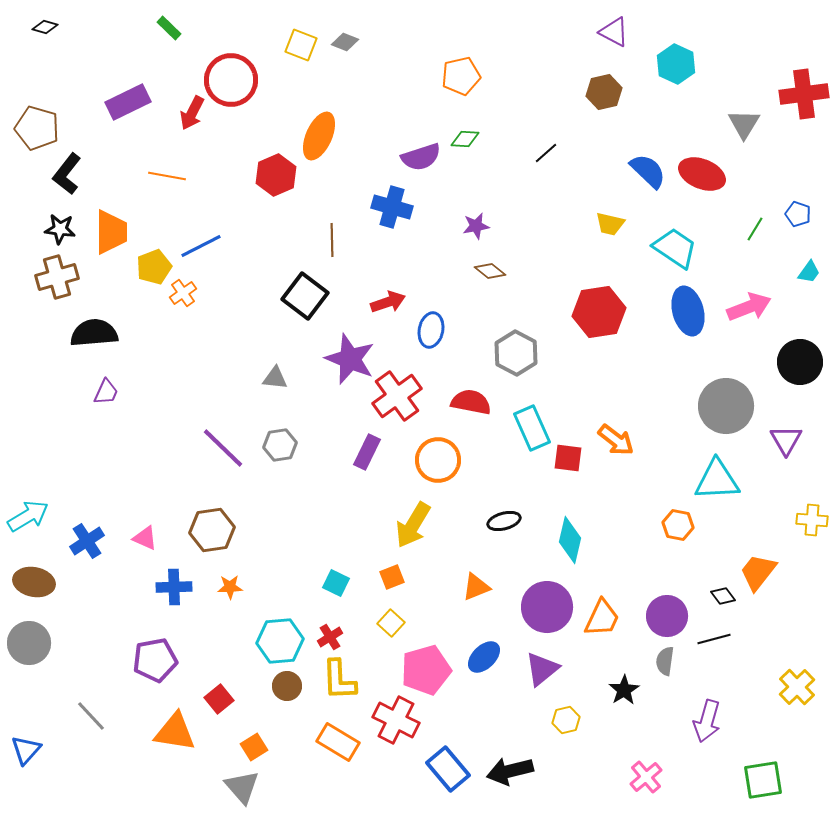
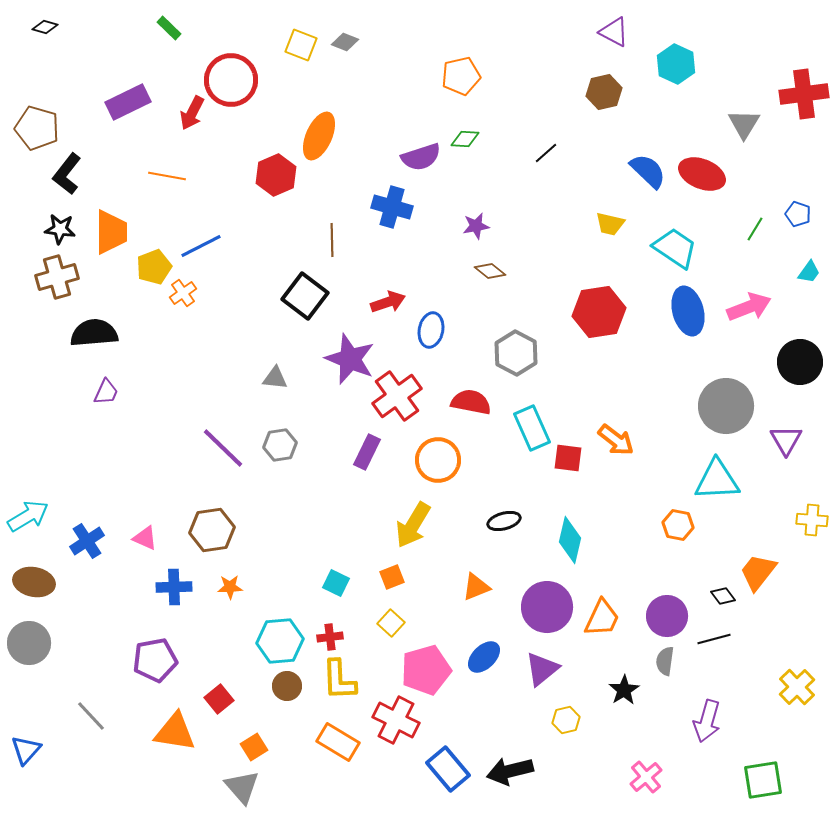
red cross at (330, 637): rotated 25 degrees clockwise
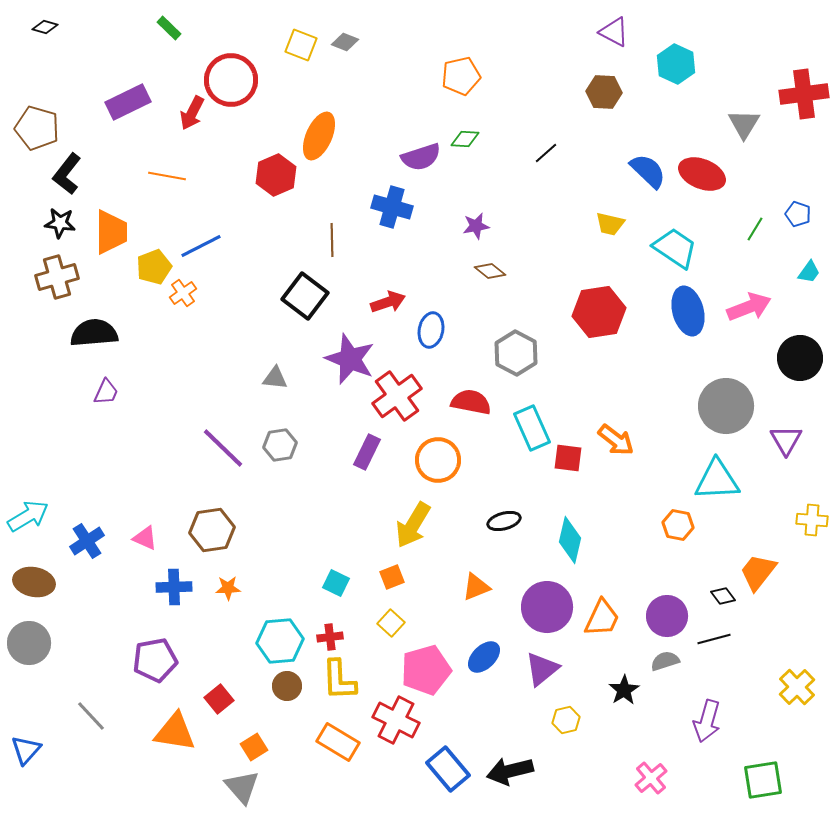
brown hexagon at (604, 92): rotated 16 degrees clockwise
black star at (60, 229): moved 6 px up
black circle at (800, 362): moved 4 px up
orange star at (230, 587): moved 2 px left, 1 px down
gray semicircle at (665, 661): rotated 64 degrees clockwise
pink cross at (646, 777): moved 5 px right, 1 px down
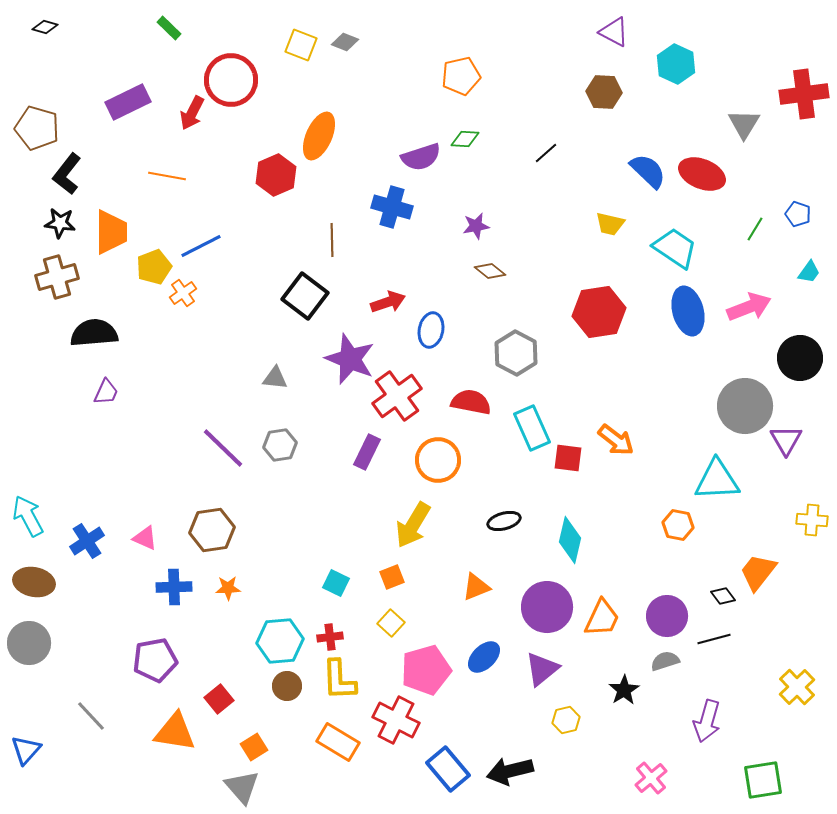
gray circle at (726, 406): moved 19 px right
cyan arrow at (28, 516): rotated 87 degrees counterclockwise
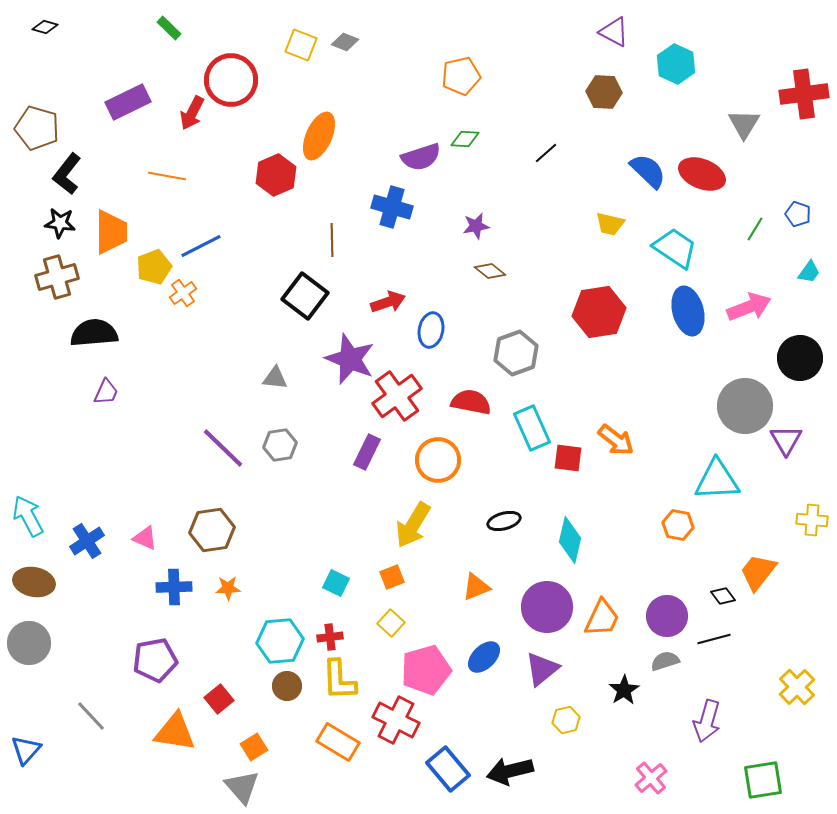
gray hexagon at (516, 353): rotated 12 degrees clockwise
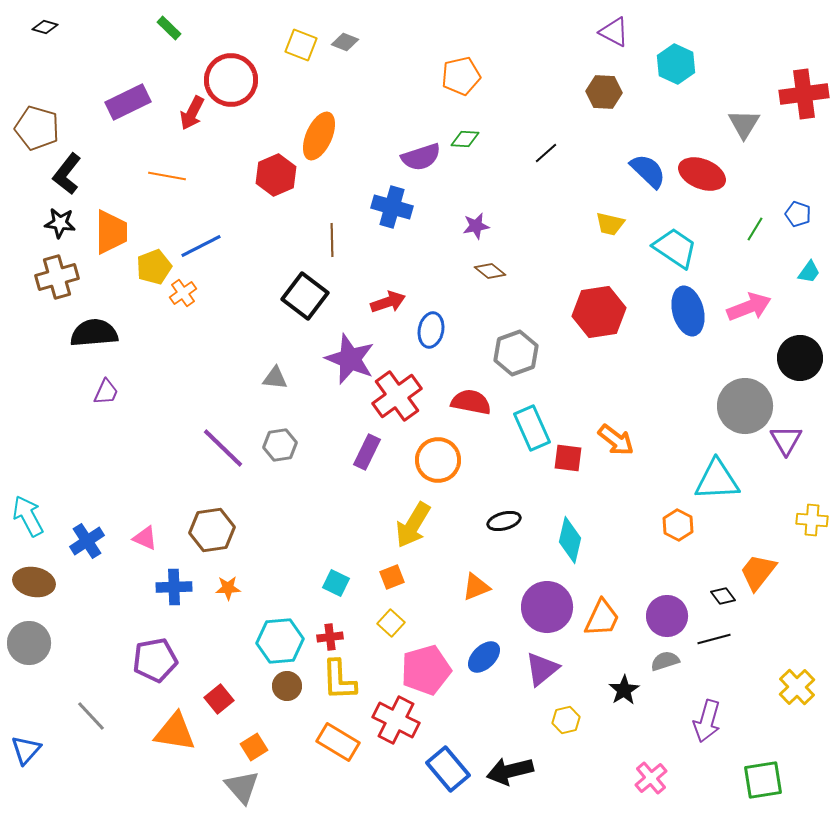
orange hexagon at (678, 525): rotated 16 degrees clockwise
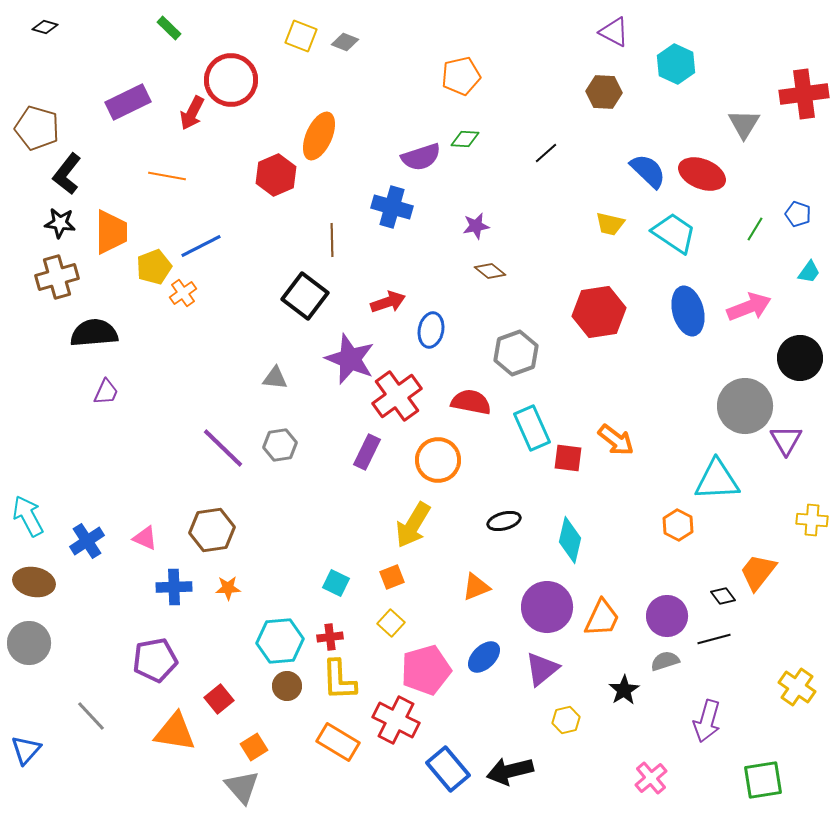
yellow square at (301, 45): moved 9 px up
cyan trapezoid at (675, 248): moved 1 px left, 15 px up
yellow cross at (797, 687): rotated 12 degrees counterclockwise
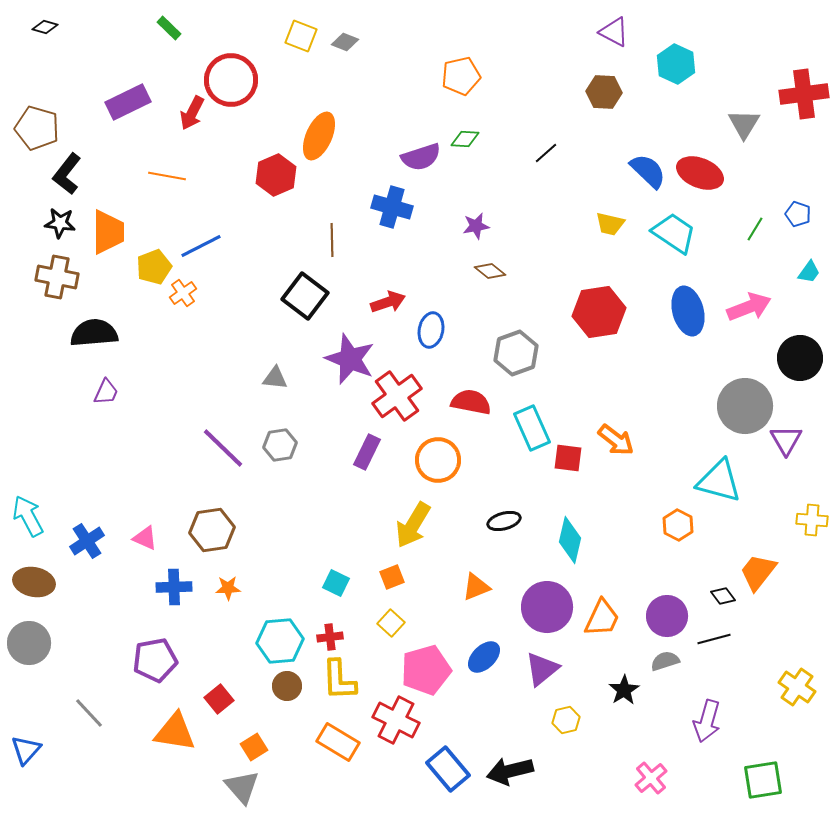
red ellipse at (702, 174): moved 2 px left, 1 px up
orange trapezoid at (111, 232): moved 3 px left
brown cross at (57, 277): rotated 27 degrees clockwise
cyan triangle at (717, 480): moved 2 px right, 1 px down; rotated 18 degrees clockwise
gray line at (91, 716): moved 2 px left, 3 px up
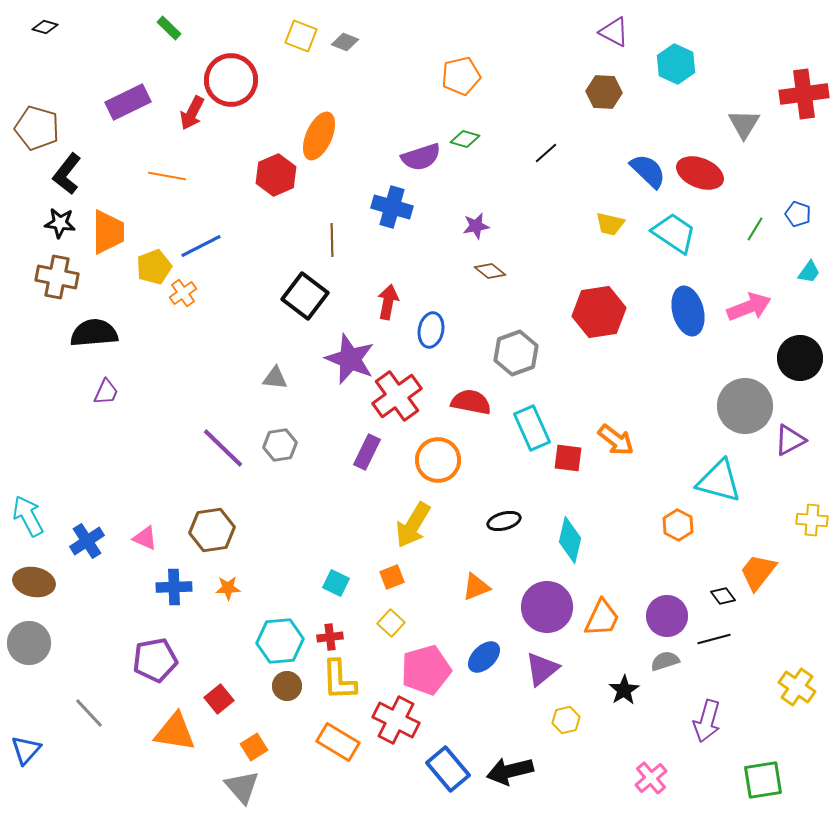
green diamond at (465, 139): rotated 12 degrees clockwise
red arrow at (388, 302): rotated 60 degrees counterclockwise
purple triangle at (786, 440): moved 4 px right; rotated 32 degrees clockwise
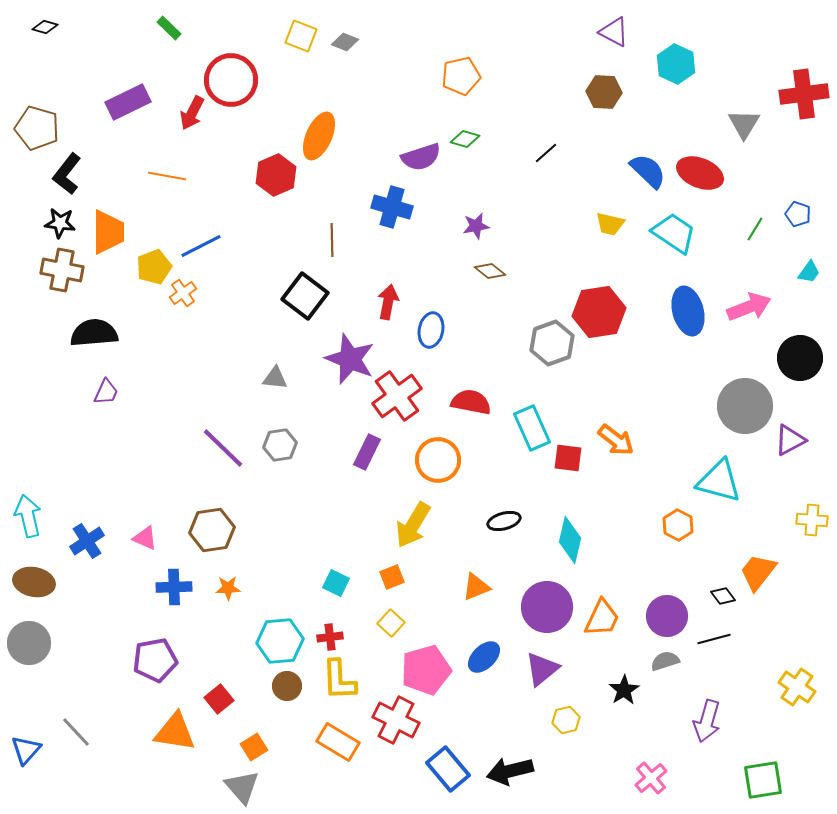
brown cross at (57, 277): moved 5 px right, 7 px up
gray hexagon at (516, 353): moved 36 px right, 10 px up
cyan arrow at (28, 516): rotated 15 degrees clockwise
gray line at (89, 713): moved 13 px left, 19 px down
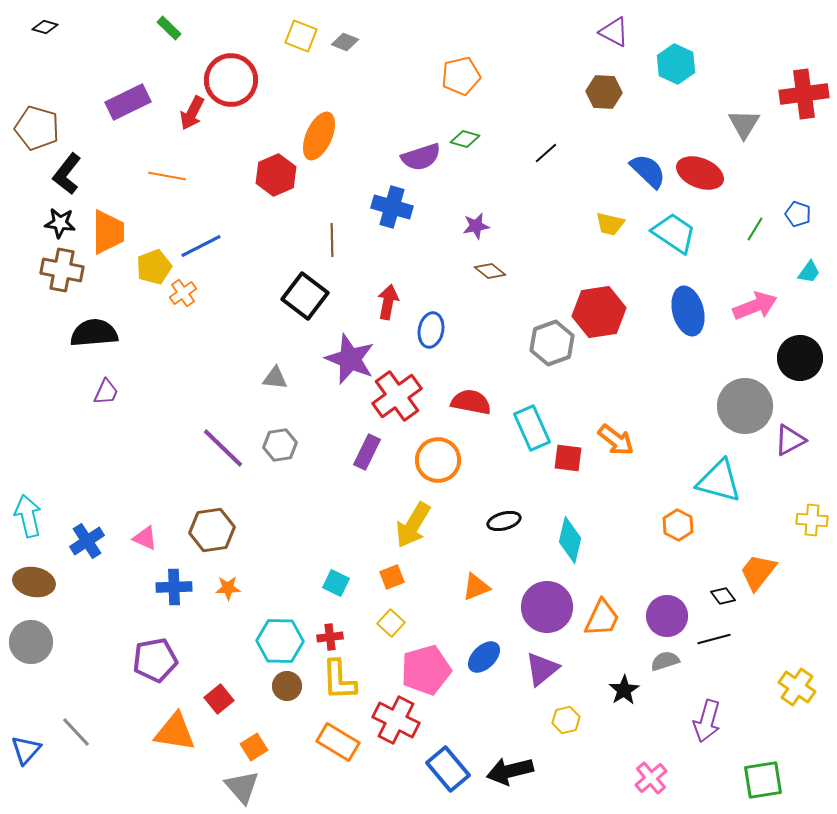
pink arrow at (749, 307): moved 6 px right, 1 px up
cyan hexagon at (280, 641): rotated 6 degrees clockwise
gray circle at (29, 643): moved 2 px right, 1 px up
